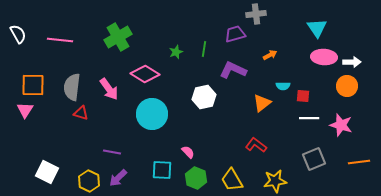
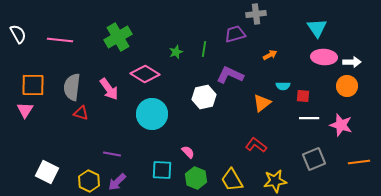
purple L-shape: moved 3 px left, 5 px down
purple line: moved 2 px down
purple arrow: moved 1 px left, 4 px down
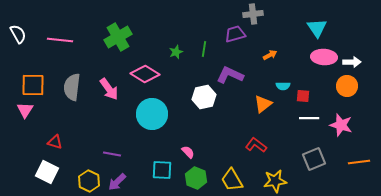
gray cross: moved 3 px left
orange triangle: moved 1 px right, 1 px down
red triangle: moved 26 px left, 29 px down
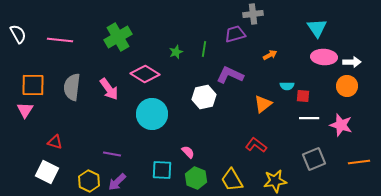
cyan semicircle: moved 4 px right
